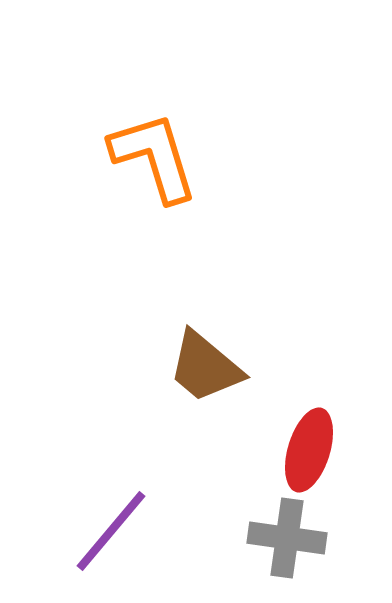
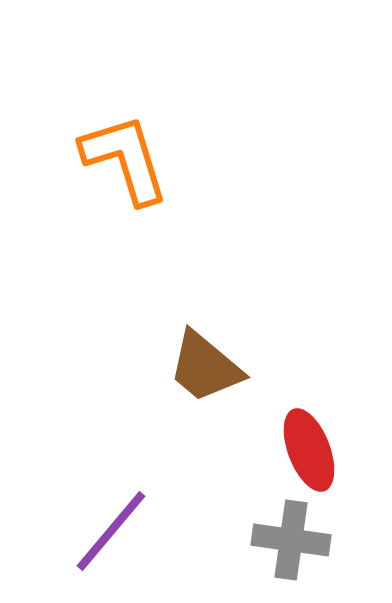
orange L-shape: moved 29 px left, 2 px down
red ellipse: rotated 38 degrees counterclockwise
gray cross: moved 4 px right, 2 px down
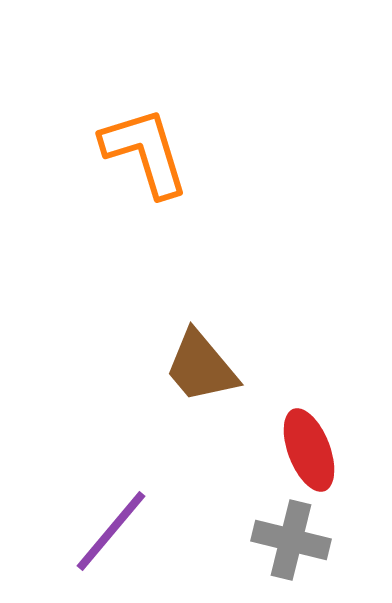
orange L-shape: moved 20 px right, 7 px up
brown trapezoid: moved 4 px left; rotated 10 degrees clockwise
gray cross: rotated 6 degrees clockwise
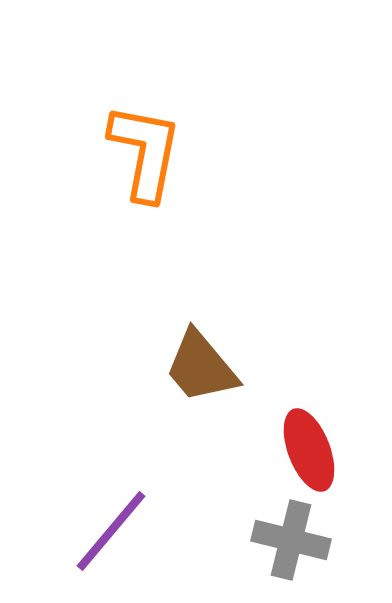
orange L-shape: rotated 28 degrees clockwise
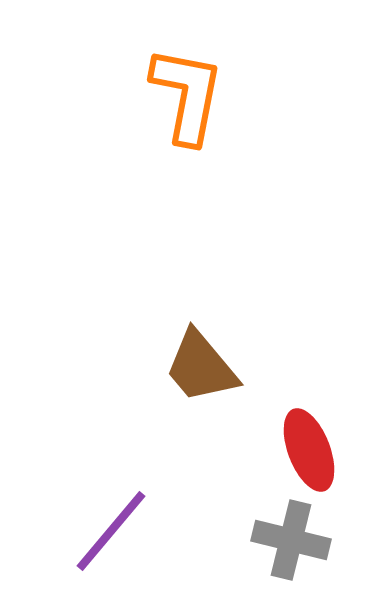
orange L-shape: moved 42 px right, 57 px up
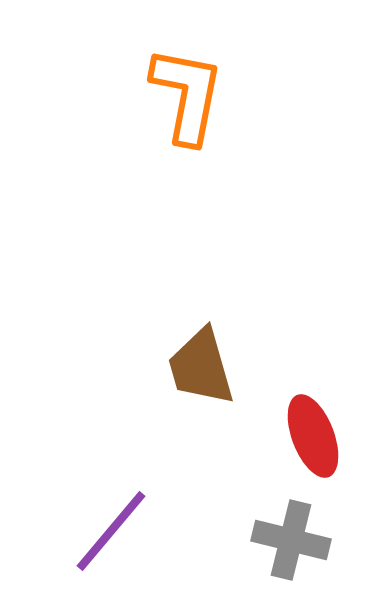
brown trapezoid: rotated 24 degrees clockwise
red ellipse: moved 4 px right, 14 px up
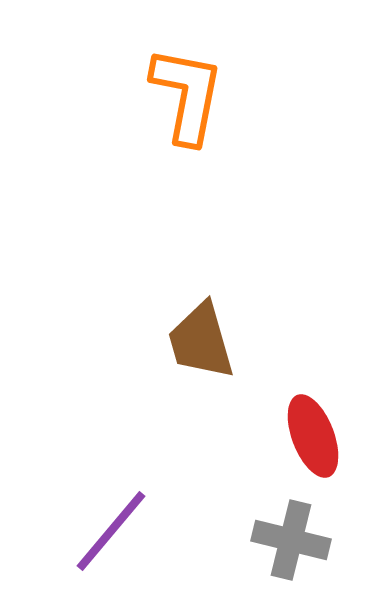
brown trapezoid: moved 26 px up
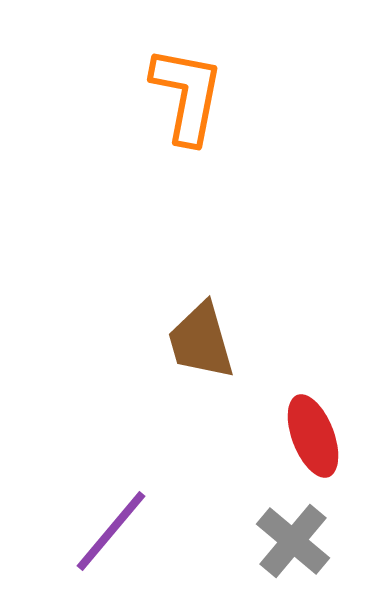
gray cross: moved 2 px right, 1 px down; rotated 26 degrees clockwise
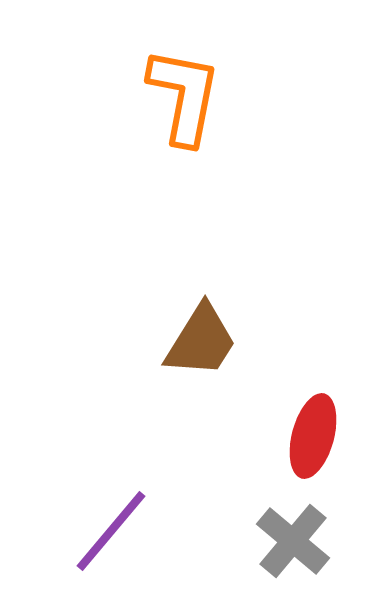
orange L-shape: moved 3 px left, 1 px down
brown trapezoid: rotated 132 degrees counterclockwise
red ellipse: rotated 36 degrees clockwise
